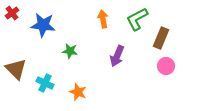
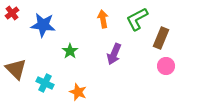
green star: rotated 28 degrees clockwise
purple arrow: moved 3 px left, 2 px up
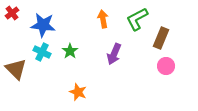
cyan cross: moved 3 px left, 31 px up
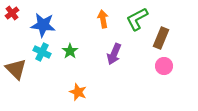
pink circle: moved 2 px left
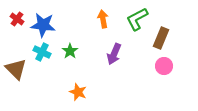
red cross: moved 5 px right, 6 px down; rotated 16 degrees counterclockwise
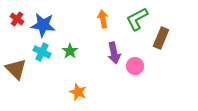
purple arrow: moved 1 px up; rotated 35 degrees counterclockwise
pink circle: moved 29 px left
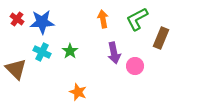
blue star: moved 1 px left, 3 px up; rotated 10 degrees counterclockwise
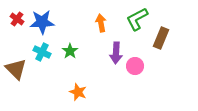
orange arrow: moved 2 px left, 4 px down
purple arrow: moved 2 px right; rotated 15 degrees clockwise
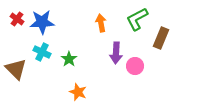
green star: moved 1 px left, 8 px down
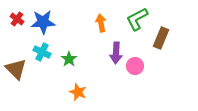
blue star: moved 1 px right
